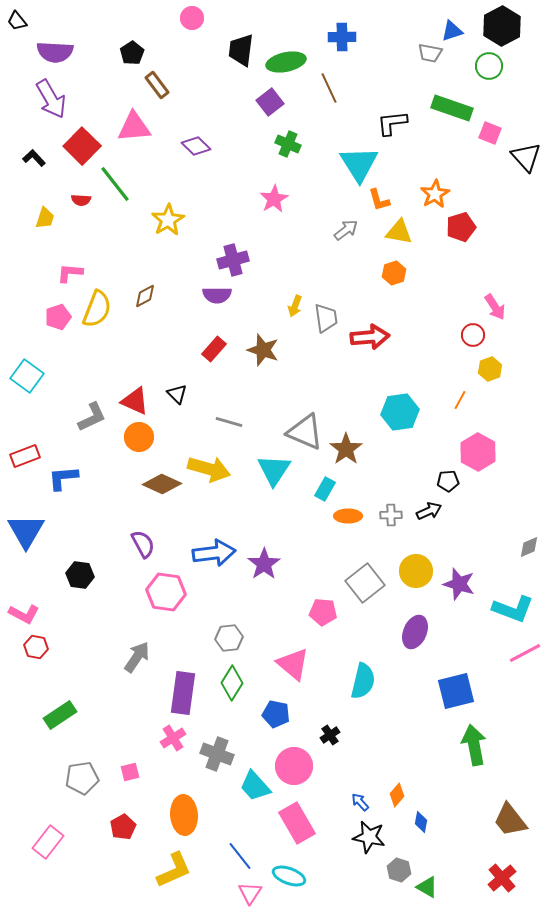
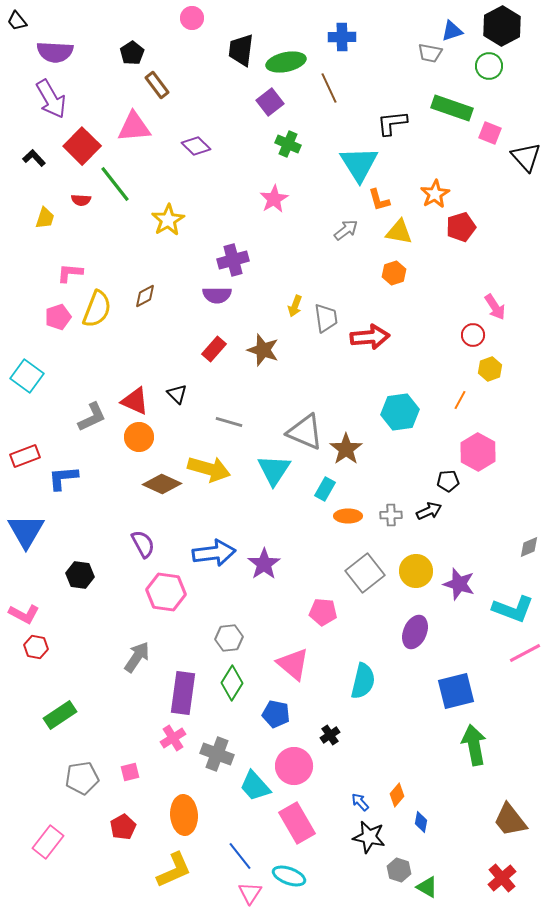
gray square at (365, 583): moved 10 px up
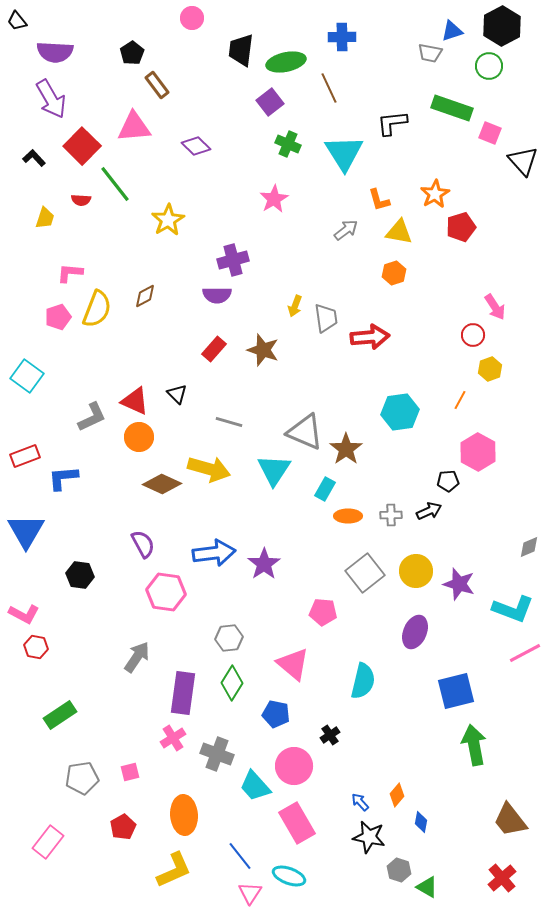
black triangle at (526, 157): moved 3 px left, 4 px down
cyan triangle at (359, 164): moved 15 px left, 11 px up
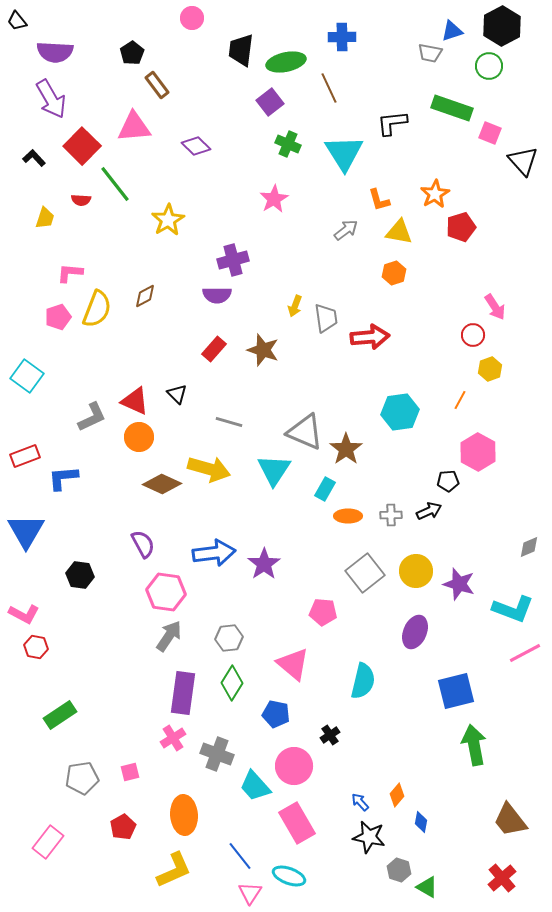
gray arrow at (137, 657): moved 32 px right, 21 px up
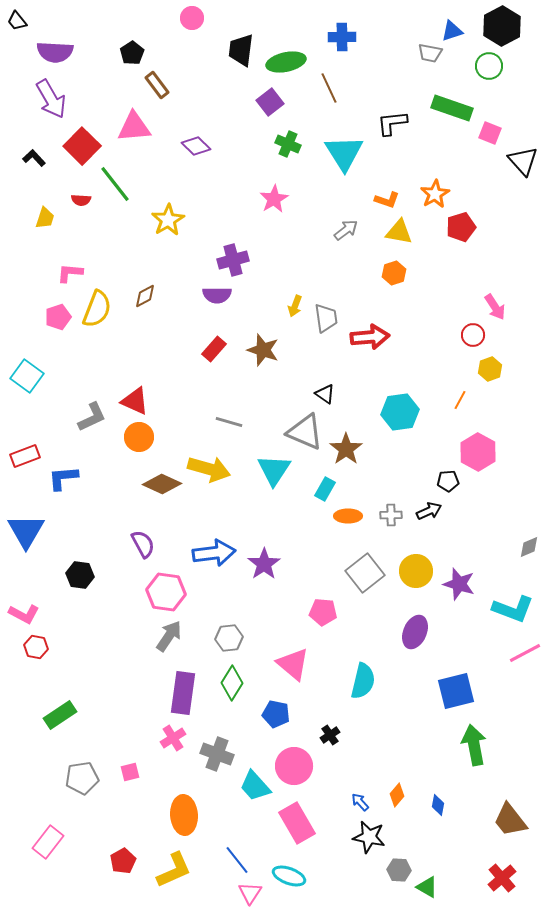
orange L-shape at (379, 200): moved 8 px right; rotated 55 degrees counterclockwise
black triangle at (177, 394): moved 148 px right; rotated 10 degrees counterclockwise
blue diamond at (421, 822): moved 17 px right, 17 px up
red pentagon at (123, 827): moved 34 px down
blue line at (240, 856): moved 3 px left, 4 px down
gray hexagon at (399, 870): rotated 15 degrees counterclockwise
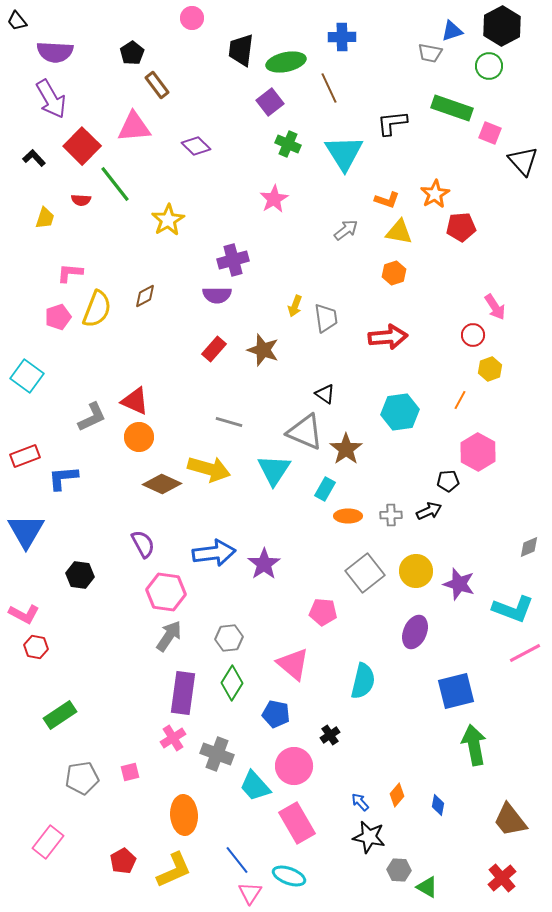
red pentagon at (461, 227): rotated 12 degrees clockwise
red arrow at (370, 337): moved 18 px right
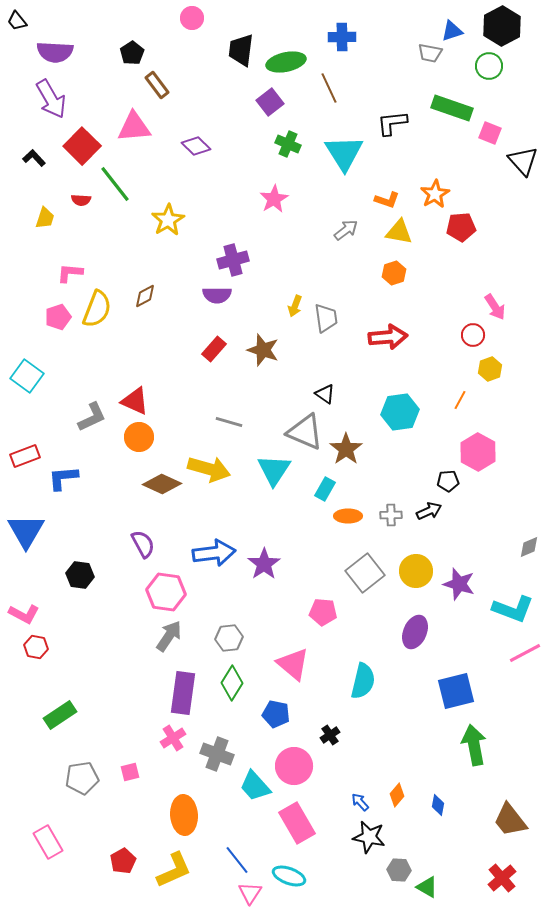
pink rectangle at (48, 842): rotated 68 degrees counterclockwise
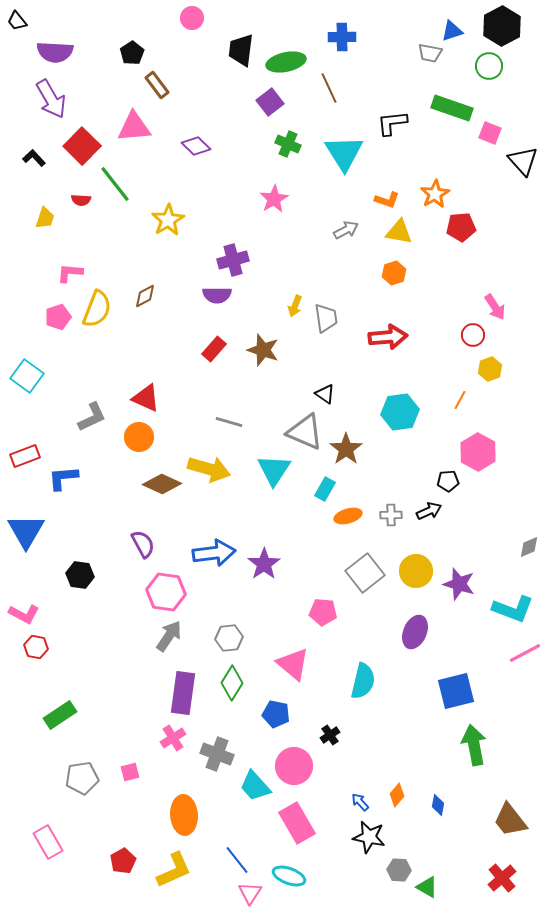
gray arrow at (346, 230): rotated 10 degrees clockwise
red triangle at (135, 401): moved 11 px right, 3 px up
orange ellipse at (348, 516): rotated 16 degrees counterclockwise
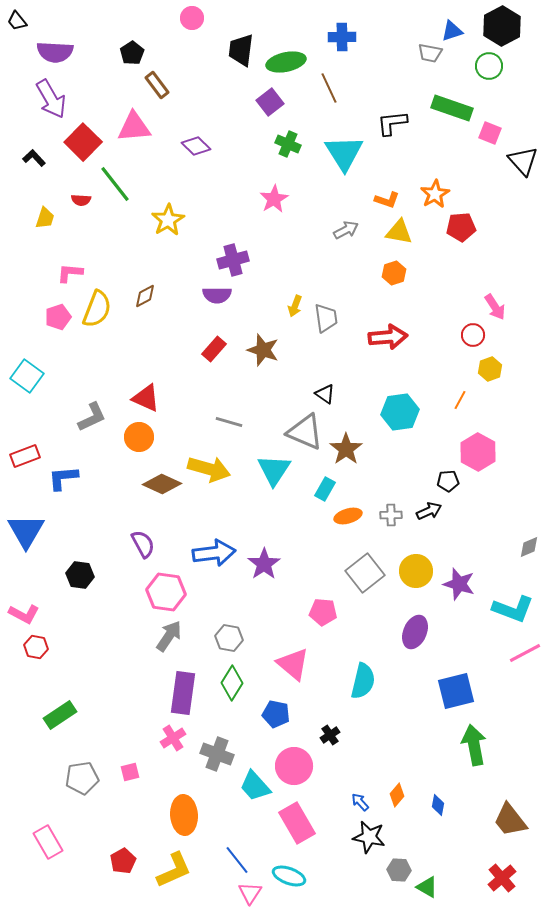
red square at (82, 146): moved 1 px right, 4 px up
gray hexagon at (229, 638): rotated 16 degrees clockwise
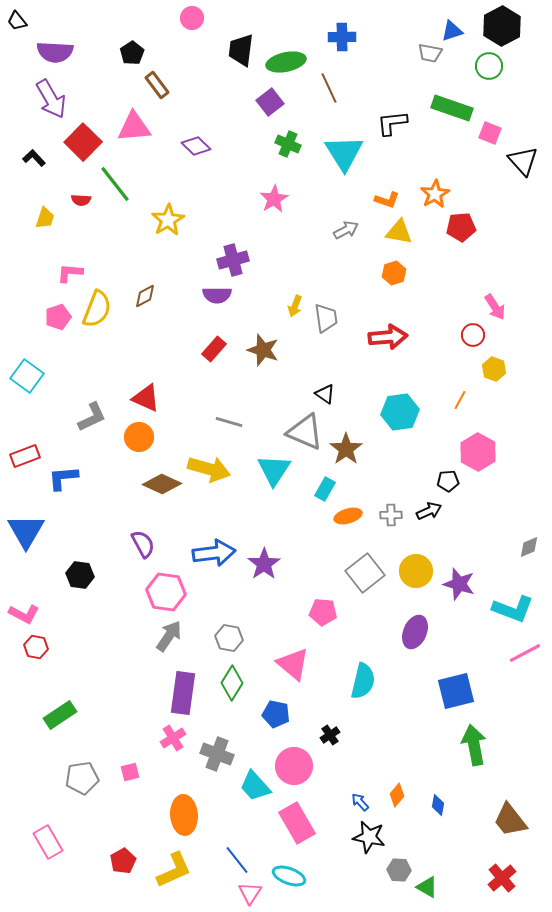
yellow hexagon at (490, 369): moved 4 px right; rotated 20 degrees counterclockwise
